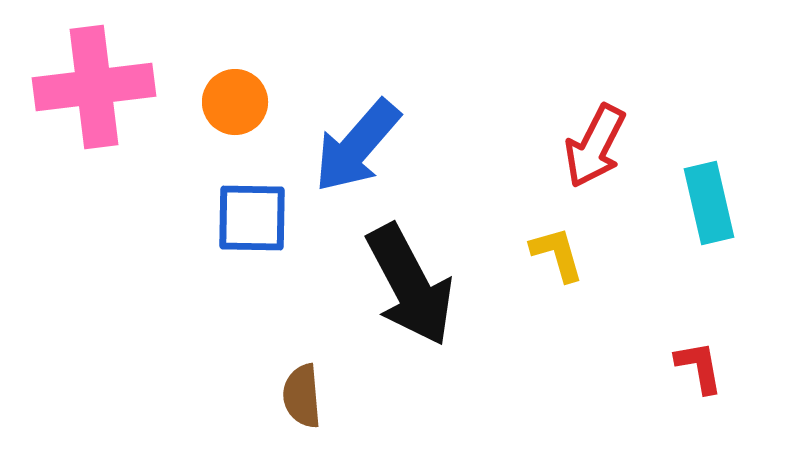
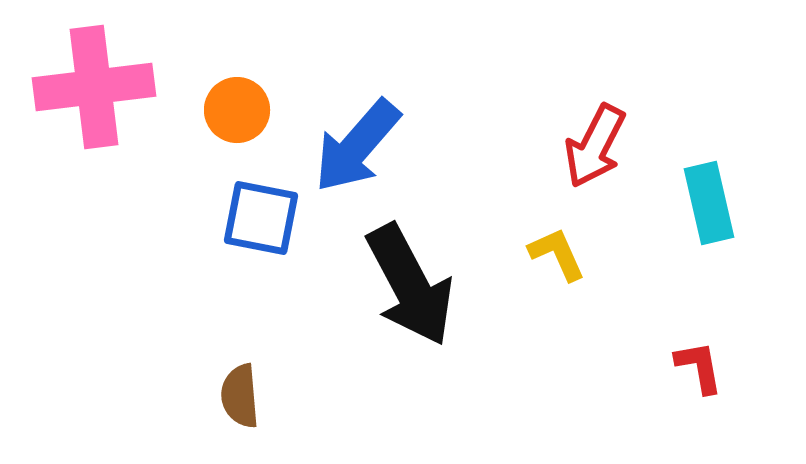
orange circle: moved 2 px right, 8 px down
blue square: moved 9 px right; rotated 10 degrees clockwise
yellow L-shape: rotated 8 degrees counterclockwise
brown semicircle: moved 62 px left
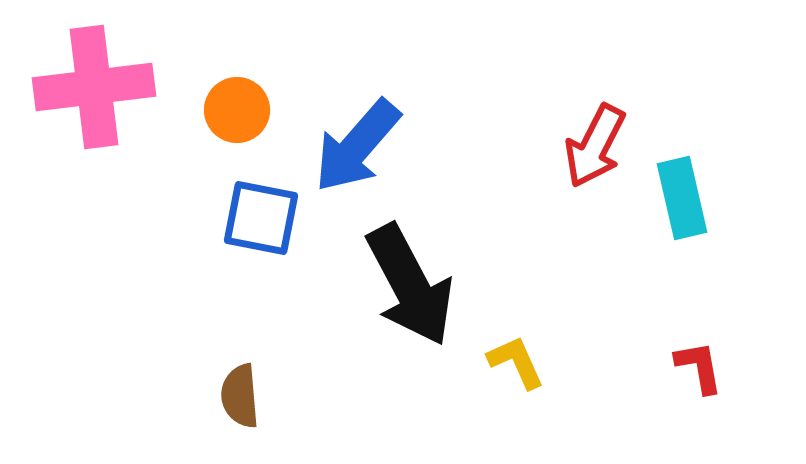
cyan rectangle: moved 27 px left, 5 px up
yellow L-shape: moved 41 px left, 108 px down
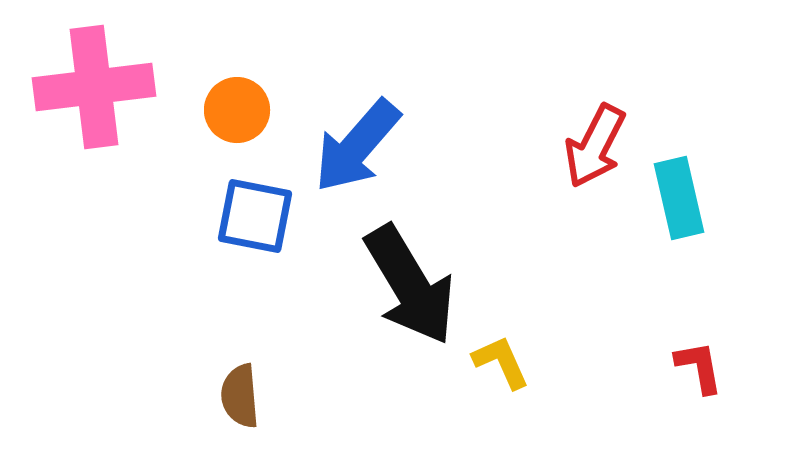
cyan rectangle: moved 3 px left
blue square: moved 6 px left, 2 px up
black arrow: rotated 3 degrees counterclockwise
yellow L-shape: moved 15 px left
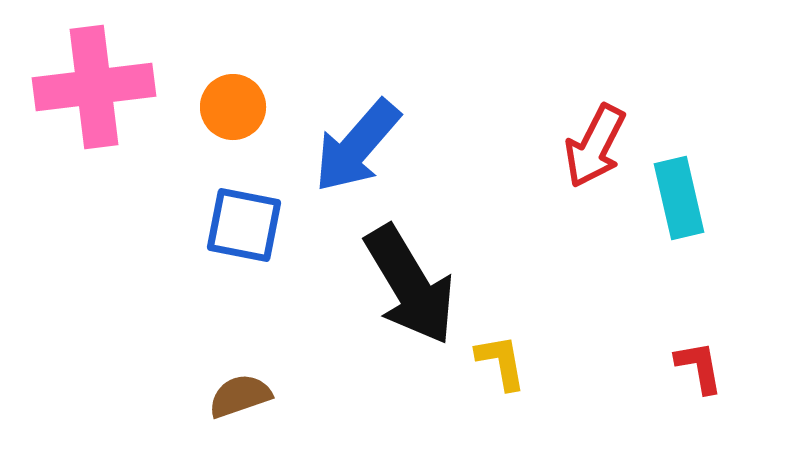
orange circle: moved 4 px left, 3 px up
blue square: moved 11 px left, 9 px down
yellow L-shape: rotated 14 degrees clockwise
brown semicircle: rotated 76 degrees clockwise
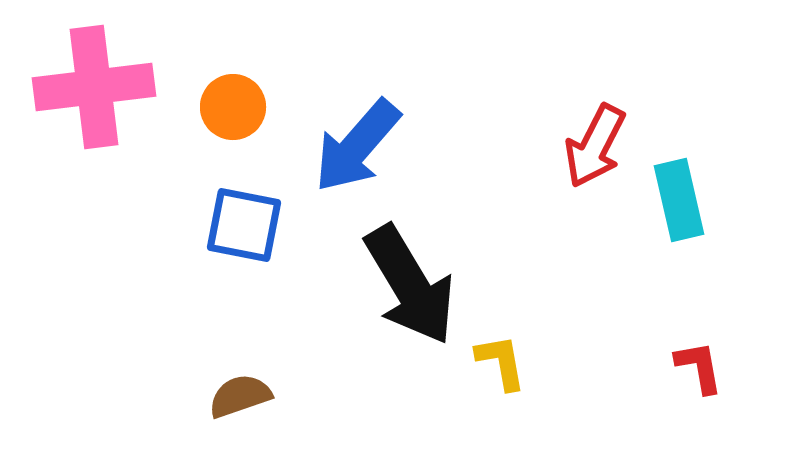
cyan rectangle: moved 2 px down
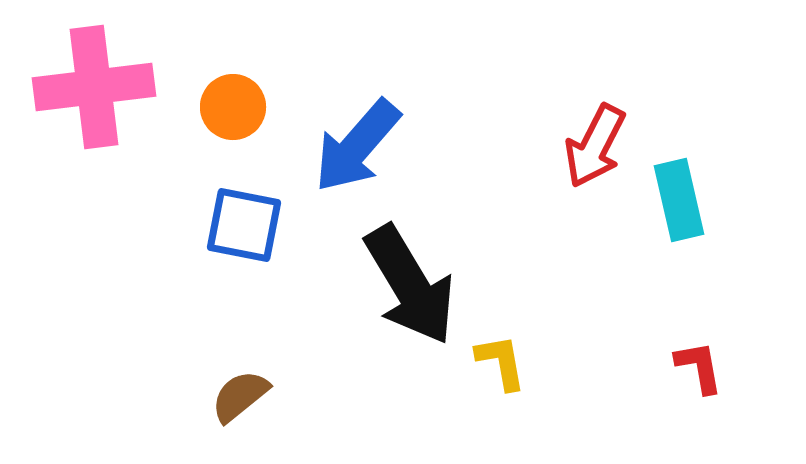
brown semicircle: rotated 20 degrees counterclockwise
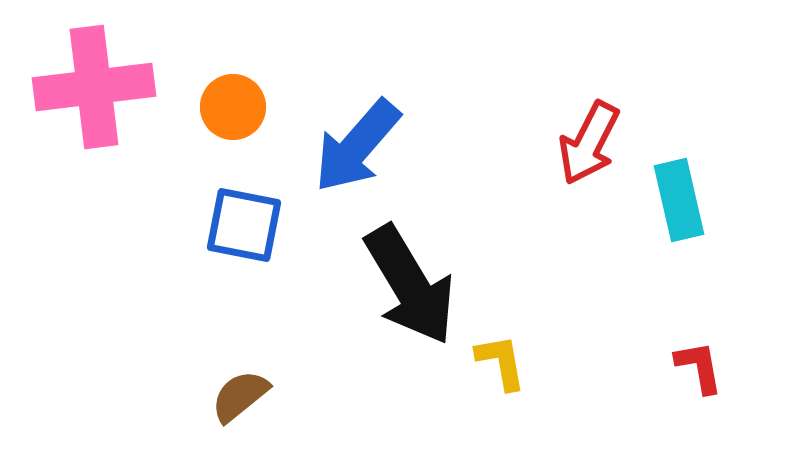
red arrow: moved 6 px left, 3 px up
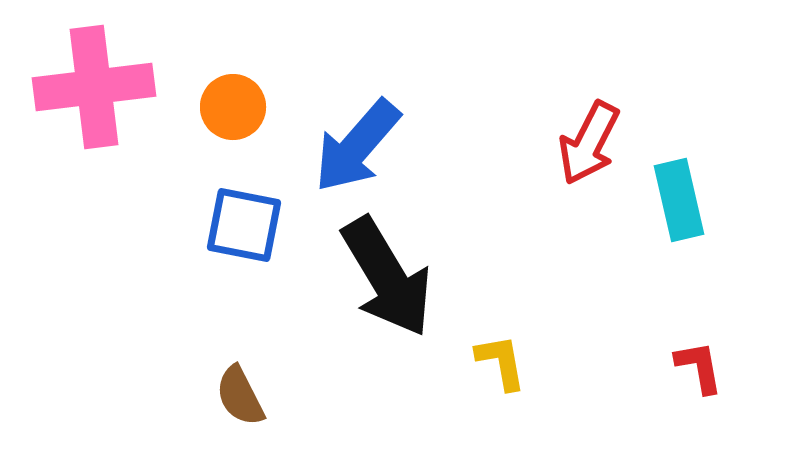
black arrow: moved 23 px left, 8 px up
brown semicircle: rotated 78 degrees counterclockwise
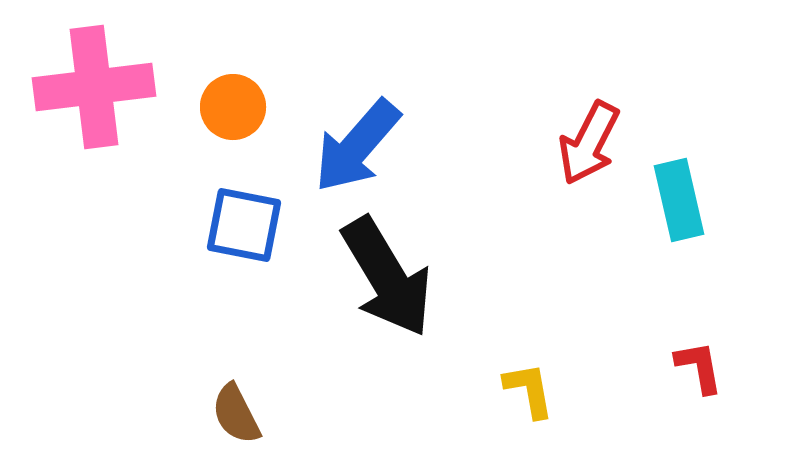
yellow L-shape: moved 28 px right, 28 px down
brown semicircle: moved 4 px left, 18 px down
